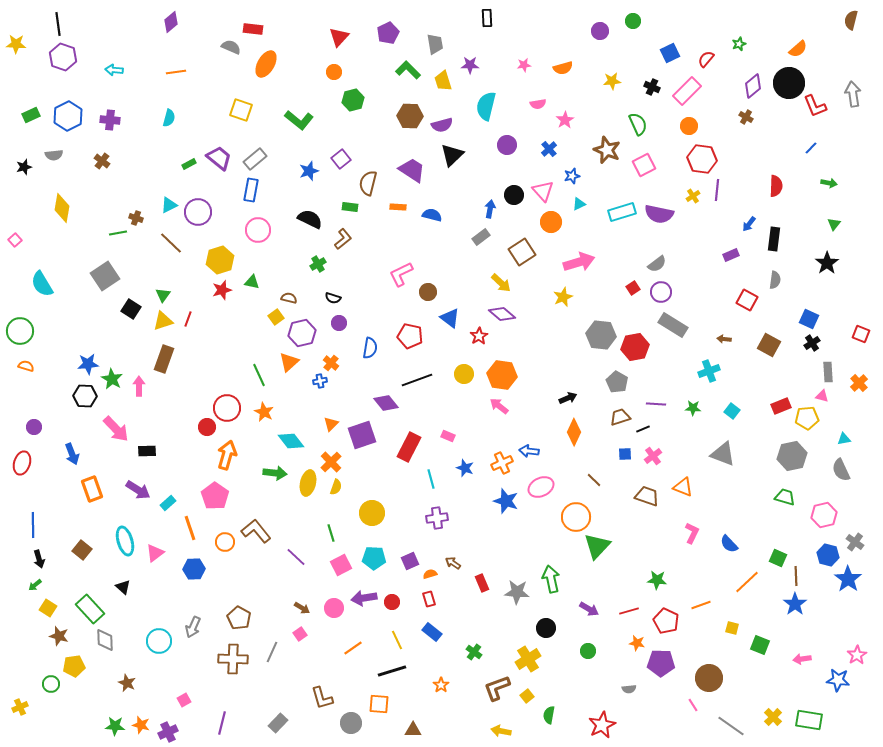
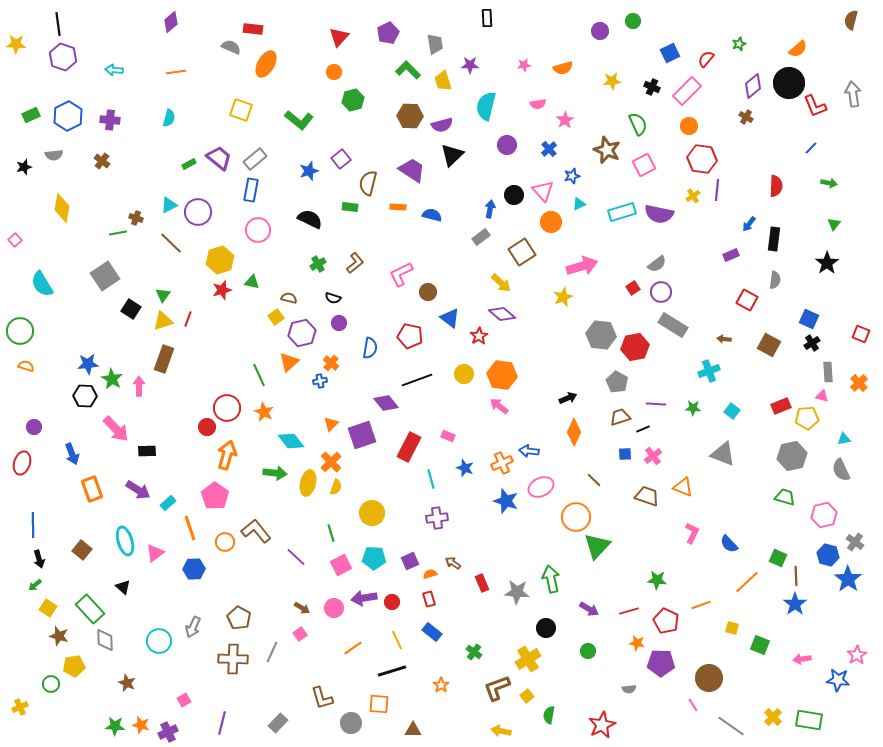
brown L-shape at (343, 239): moved 12 px right, 24 px down
pink arrow at (579, 262): moved 3 px right, 4 px down
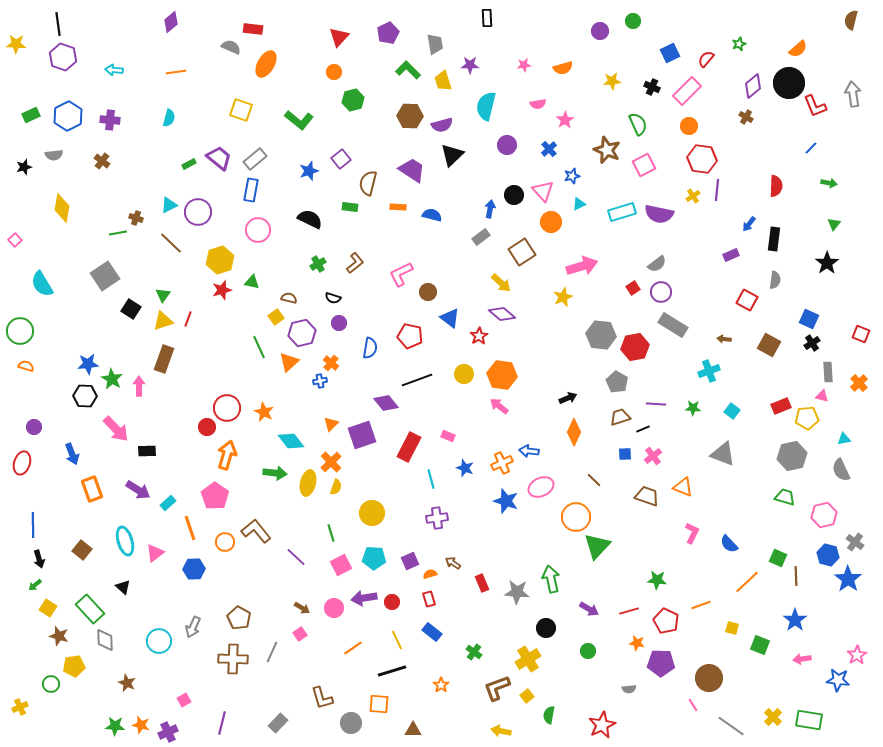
green line at (259, 375): moved 28 px up
blue star at (795, 604): moved 16 px down
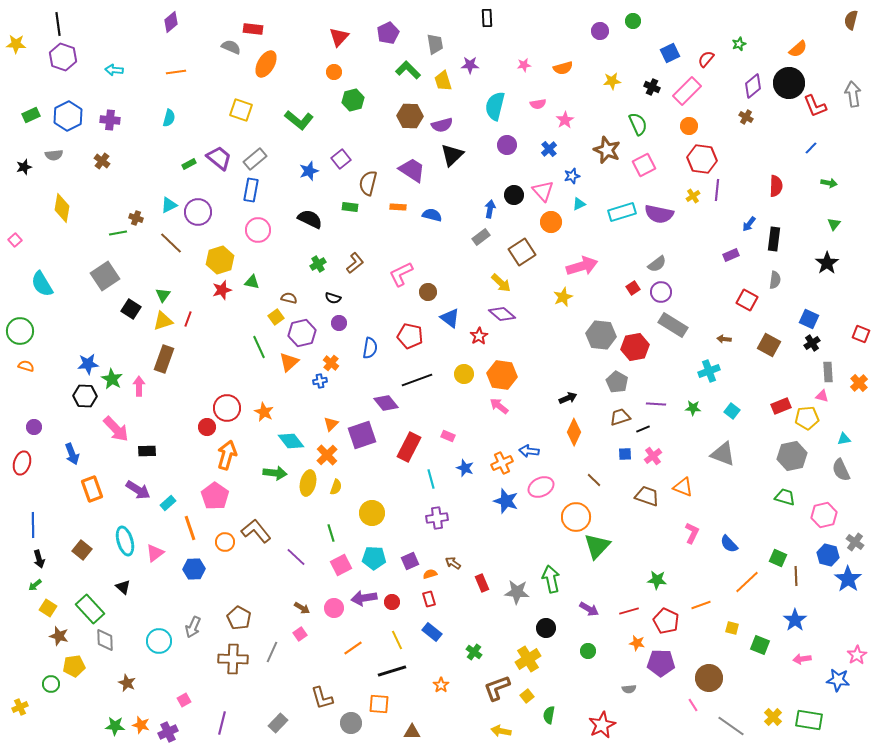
cyan semicircle at (486, 106): moved 9 px right
orange cross at (331, 462): moved 4 px left, 7 px up
brown triangle at (413, 730): moved 1 px left, 2 px down
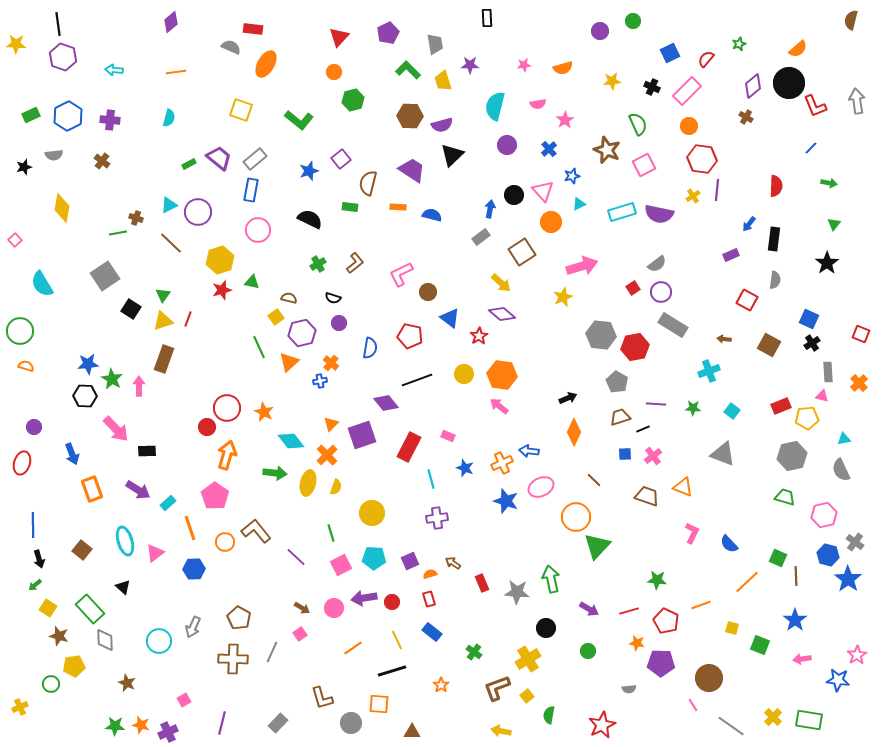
gray arrow at (853, 94): moved 4 px right, 7 px down
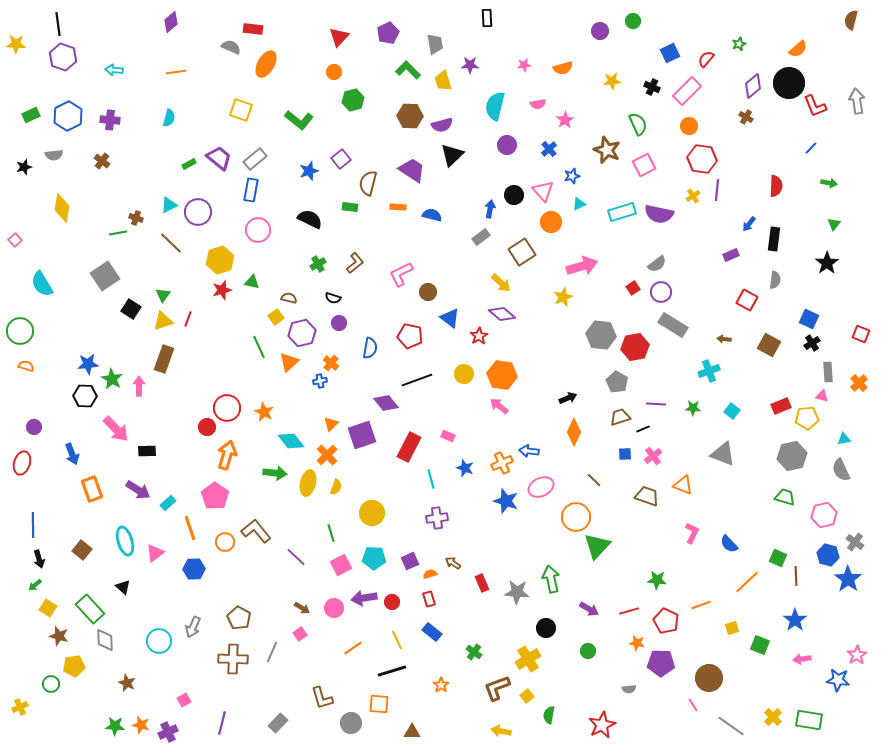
orange triangle at (683, 487): moved 2 px up
yellow square at (732, 628): rotated 32 degrees counterclockwise
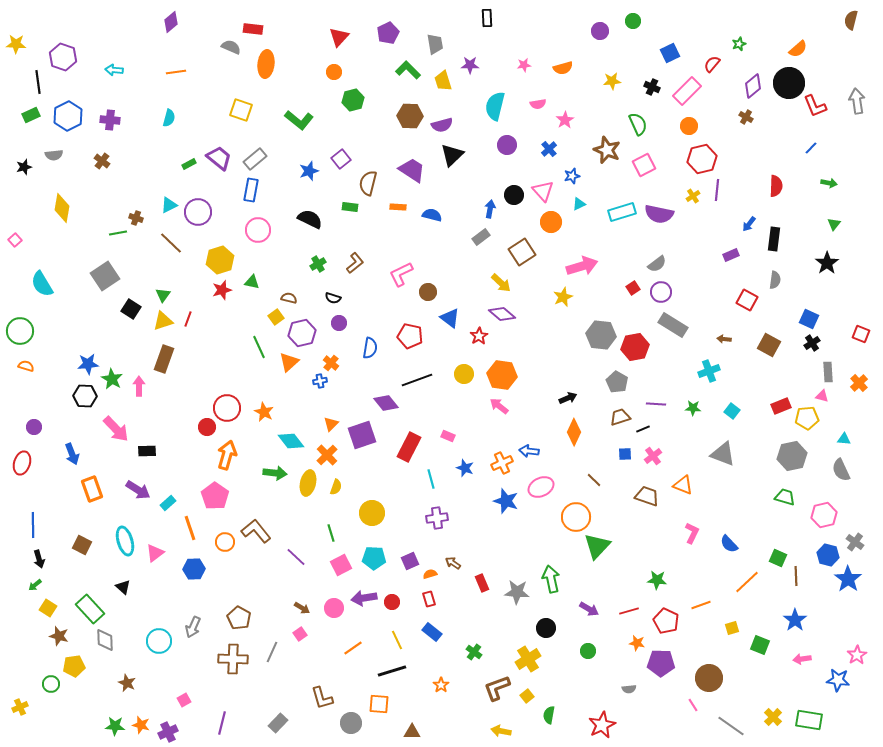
black line at (58, 24): moved 20 px left, 58 px down
red semicircle at (706, 59): moved 6 px right, 5 px down
orange ellipse at (266, 64): rotated 24 degrees counterclockwise
red hexagon at (702, 159): rotated 20 degrees counterclockwise
cyan triangle at (844, 439): rotated 16 degrees clockwise
brown square at (82, 550): moved 5 px up; rotated 12 degrees counterclockwise
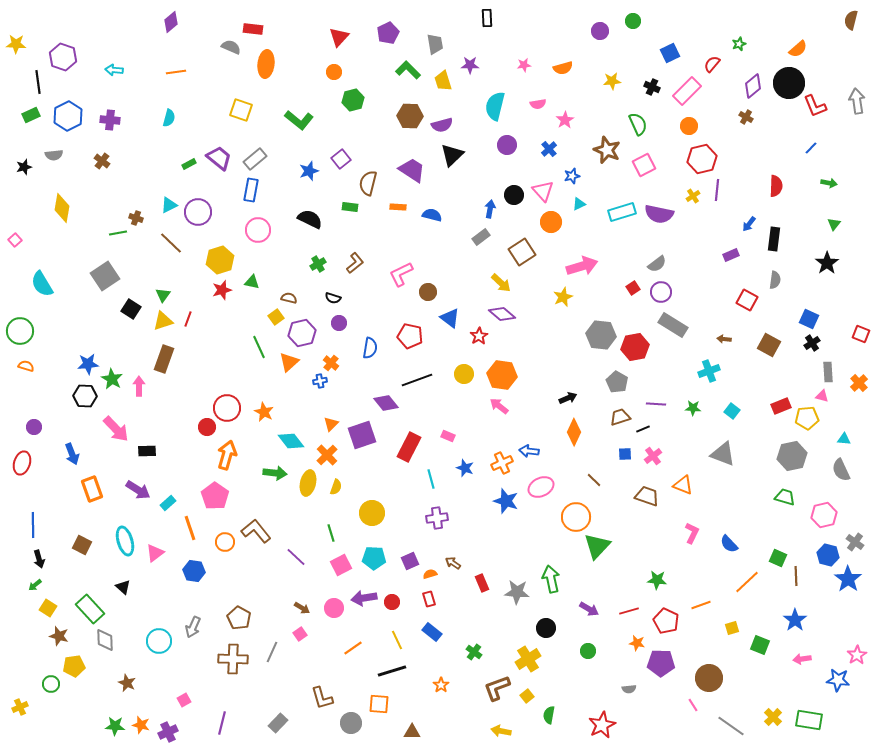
blue hexagon at (194, 569): moved 2 px down; rotated 10 degrees clockwise
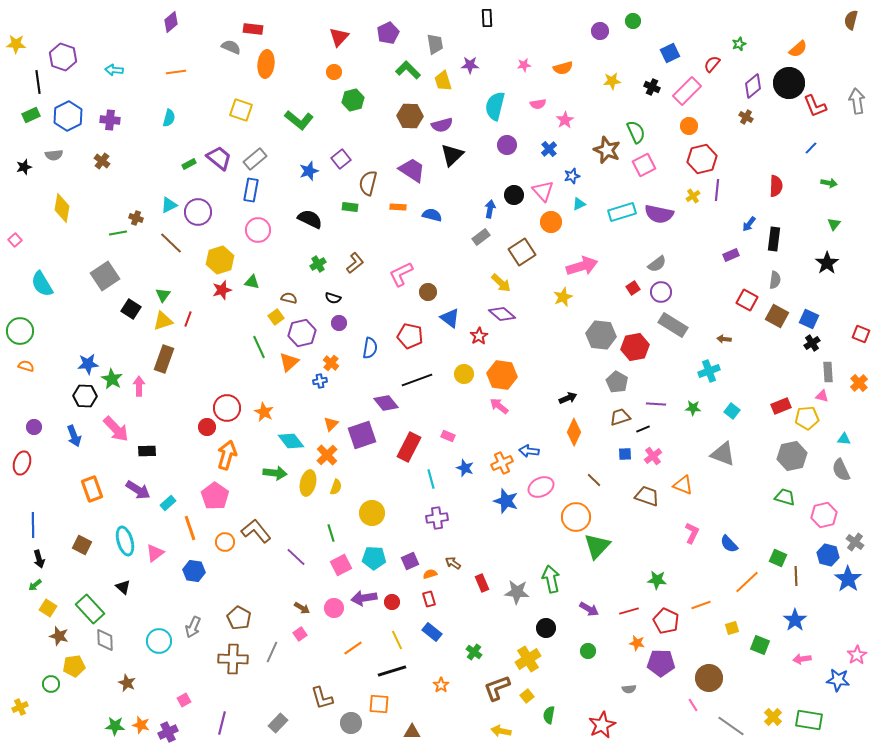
green semicircle at (638, 124): moved 2 px left, 8 px down
brown square at (769, 345): moved 8 px right, 29 px up
blue arrow at (72, 454): moved 2 px right, 18 px up
